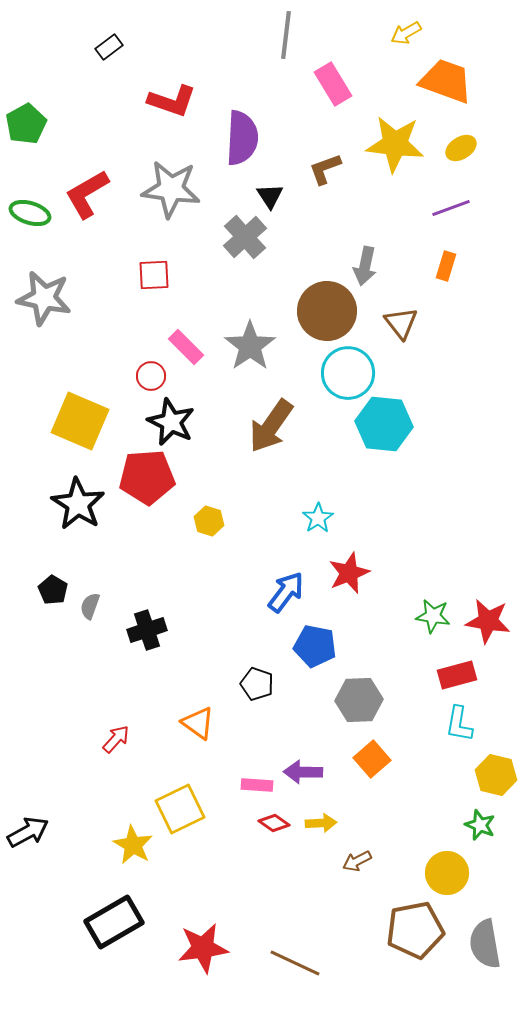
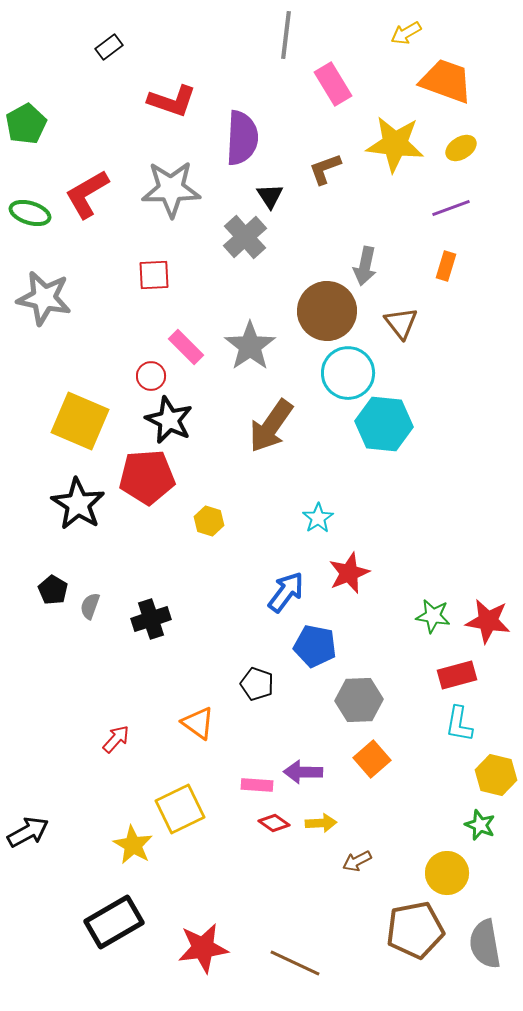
gray star at (171, 189): rotated 8 degrees counterclockwise
black star at (171, 422): moved 2 px left, 2 px up
black cross at (147, 630): moved 4 px right, 11 px up
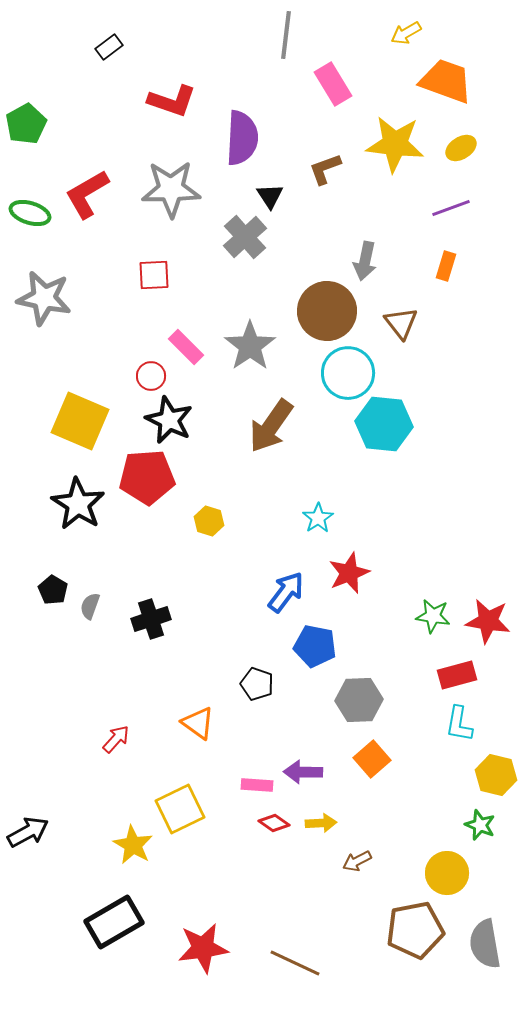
gray arrow at (365, 266): moved 5 px up
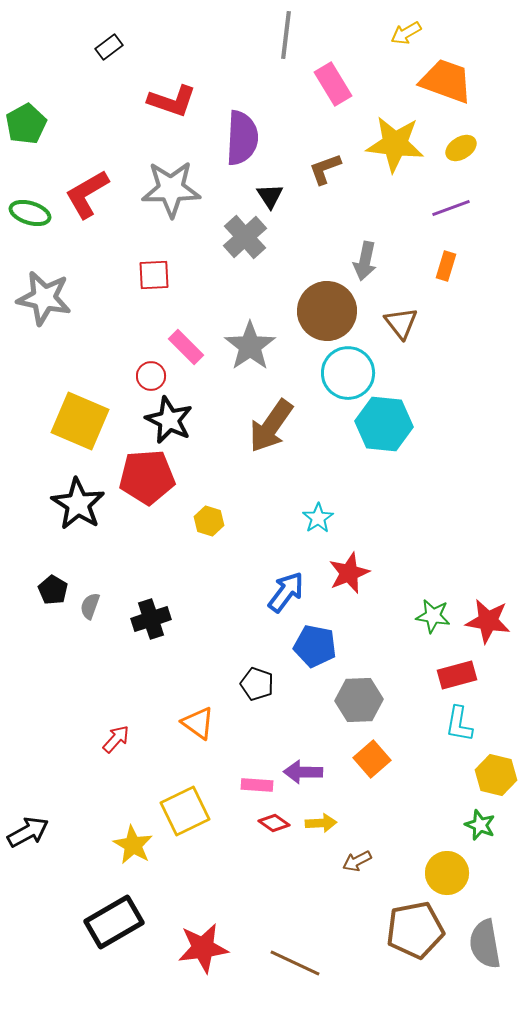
yellow square at (180, 809): moved 5 px right, 2 px down
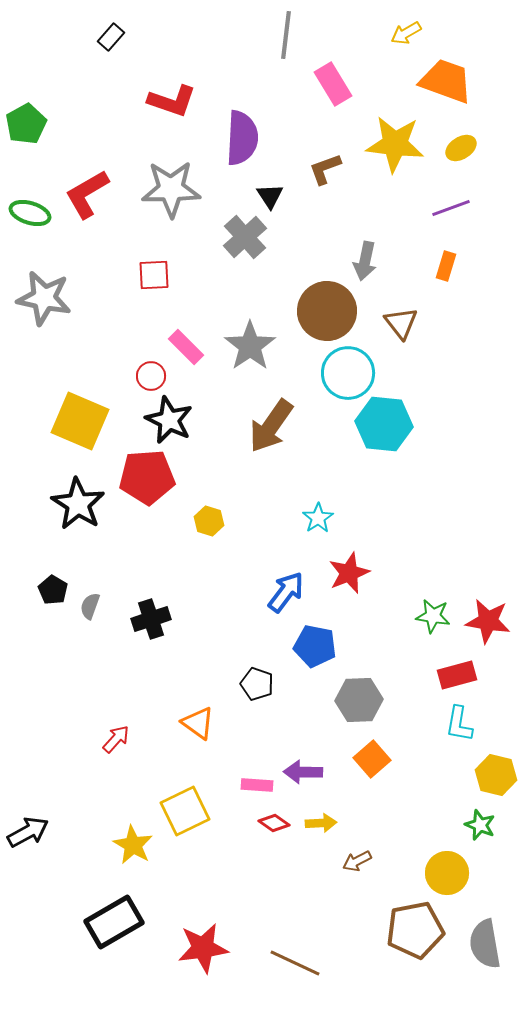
black rectangle at (109, 47): moved 2 px right, 10 px up; rotated 12 degrees counterclockwise
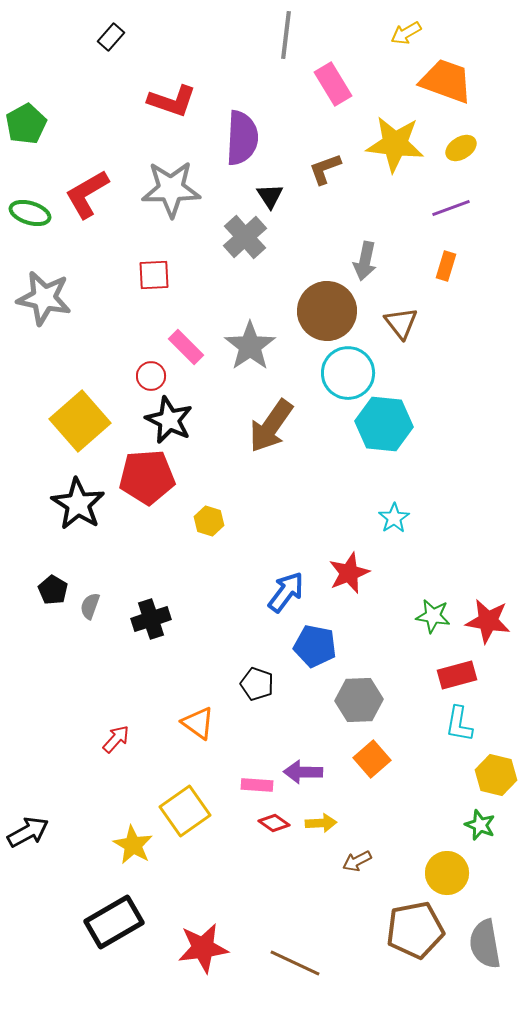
yellow square at (80, 421): rotated 26 degrees clockwise
cyan star at (318, 518): moved 76 px right
yellow square at (185, 811): rotated 9 degrees counterclockwise
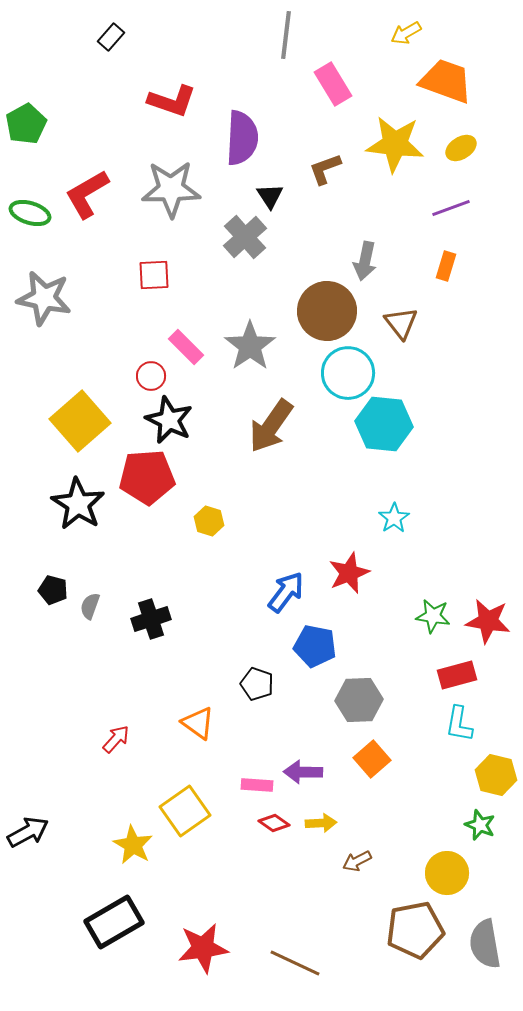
black pentagon at (53, 590): rotated 16 degrees counterclockwise
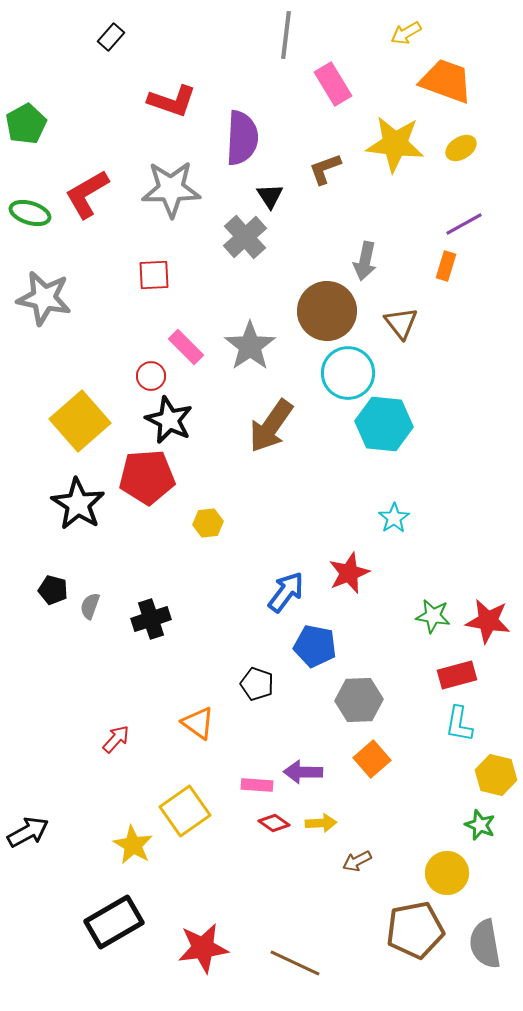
purple line at (451, 208): moved 13 px right, 16 px down; rotated 9 degrees counterclockwise
yellow hexagon at (209, 521): moved 1 px left, 2 px down; rotated 24 degrees counterclockwise
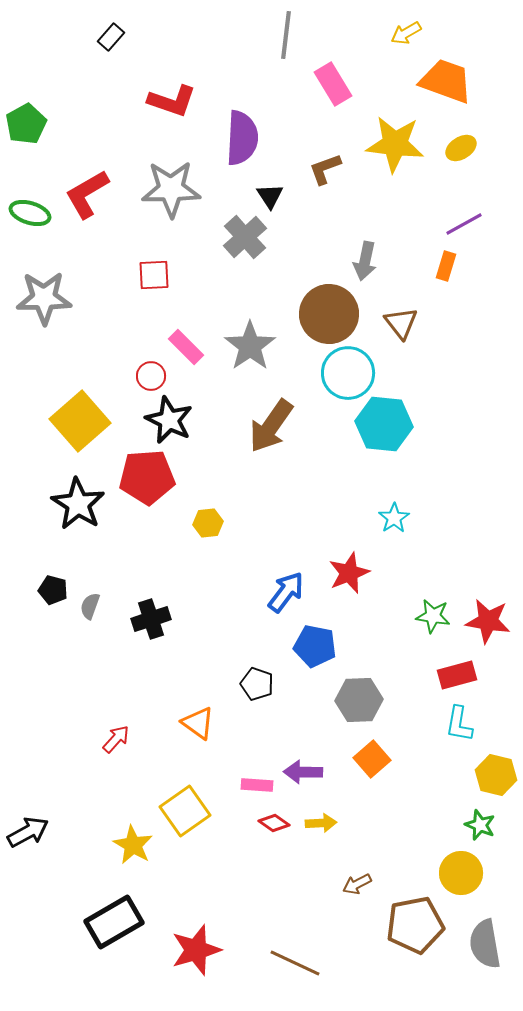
gray star at (44, 298): rotated 12 degrees counterclockwise
brown circle at (327, 311): moved 2 px right, 3 px down
brown arrow at (357, 861): moved 23 px down
yellow circle at (447, 873): moved 14 px right
brown pentagon at (415, 930): moved 5 px up
red star at (203, 948): moved 7 px left, 2 px down; rotated 9 degrees counterclockwise
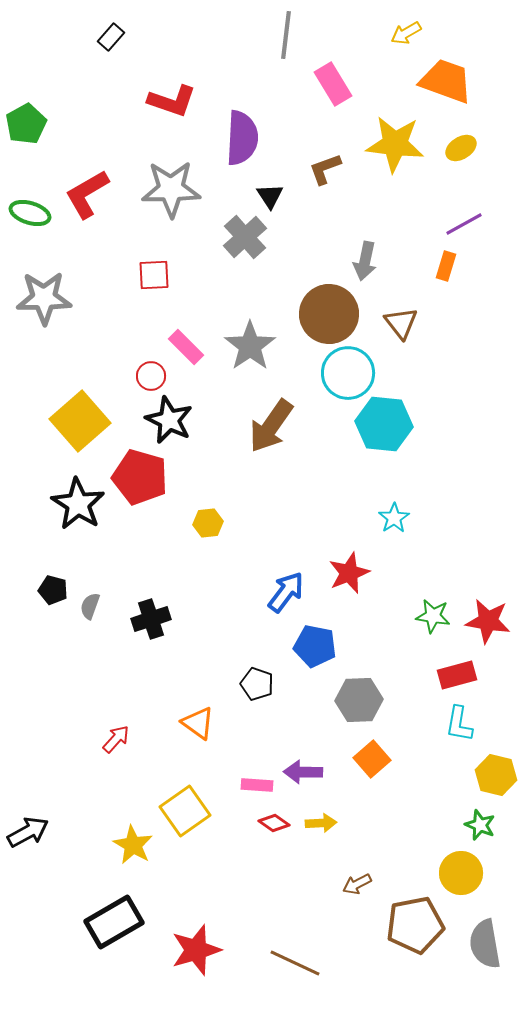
red pentagon at (147, 477): moved 7 px left; rotated 20 degrees clockwise
